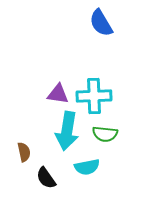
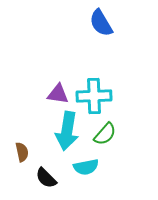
green semicircle: rotated 55 degrees counterclockwise
brown semicircle: moved 2 px left
cyan semicircle: moved 1 px left
black semicircle: rotated 10 degrees counterclockwise
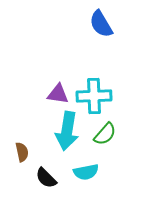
blue semicircle: moved 1 px down
cyan semicircle: moved 5 px down
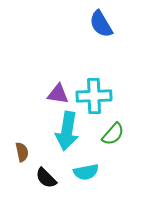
green semicircle: moved 8 px right
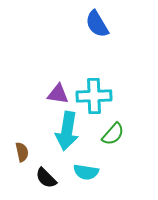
blue semicircle: moved 4 px left
cyan semicircle: rotated 20 degrees clockwise
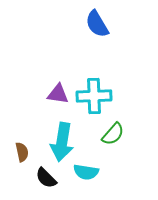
cyan arrow: moved 5 px left, 11 px down
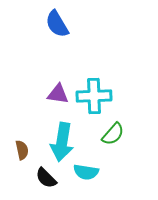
blue semicircle: moved 40 px left
brown semicircle: moved 2 px up
